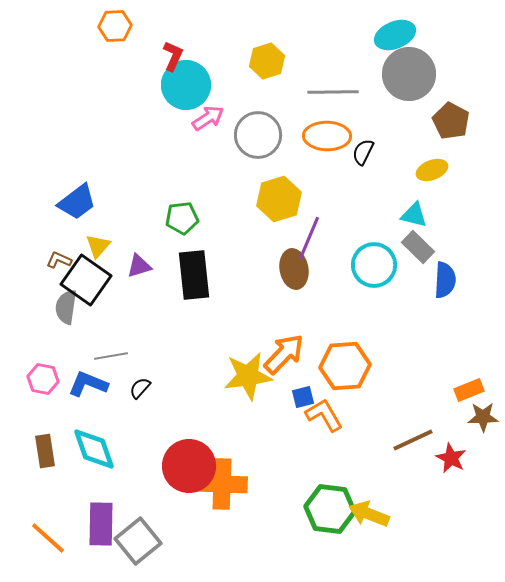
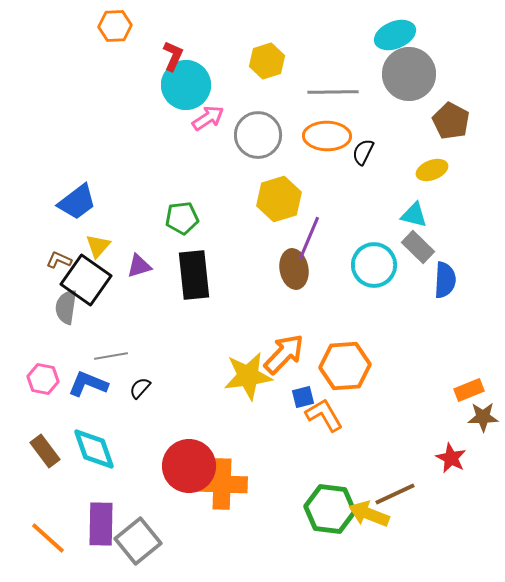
brown line at (413, 440): moved 18 px left, 54 px down
brown rectangle at (45, 451): rotated 28 degrees counterclockwise
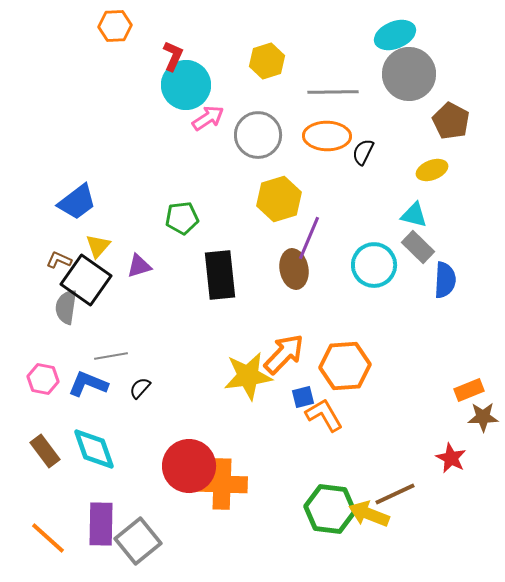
black rectangle at (194, 275): moved 26 px right
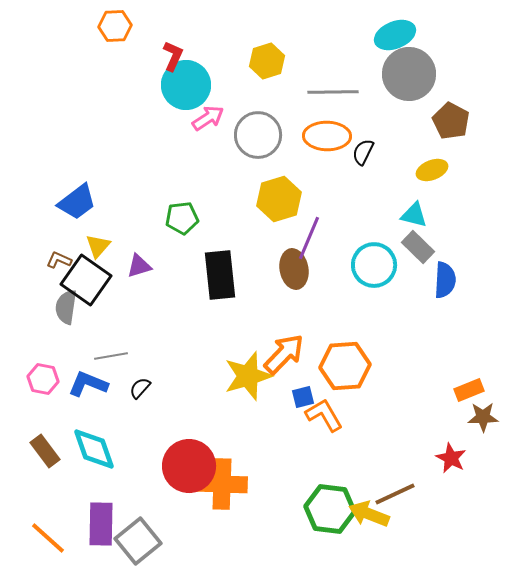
yellow star at (248, 376): rotated 9 degrees counterclockwise
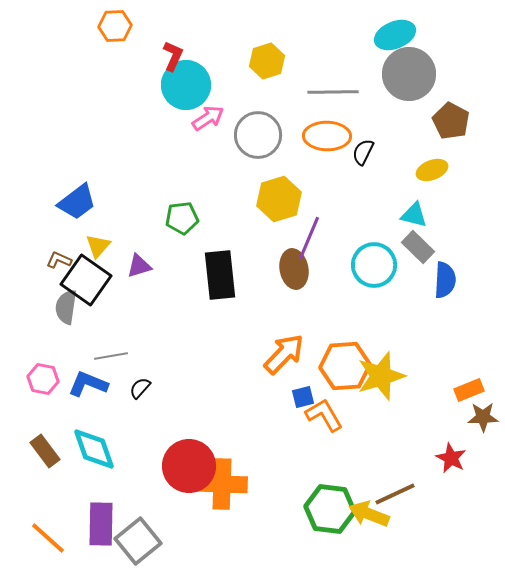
yellow star at (248, 376): moved 133 px right
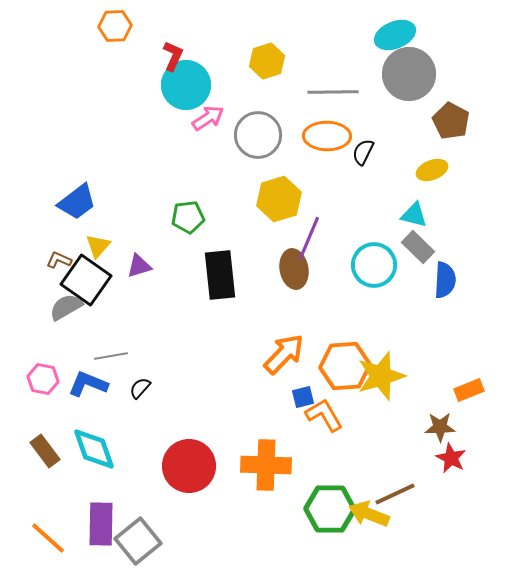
green pentagon at (182, 218): moved 6 px right, 1 px up
gray semicircle at (66, 307): rotated 52 degrees clockwise
brown star at (483, 417): moved 43 px left, 10 px down
orange cross at (222, 484): moved 44 px right, 19 px up
green hexagon at (330, 509): rotated 6 degrees counterclockwise
